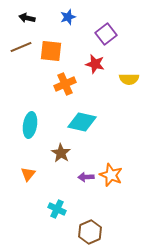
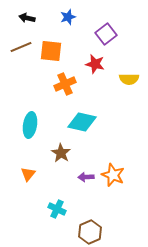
orange star: moved 2 px right
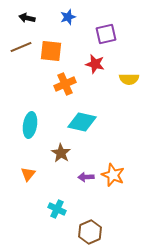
purple square: rotated 25 degrees clockwise
